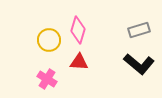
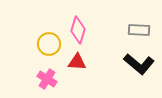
gray rectangle: rotated 20 degrees clockwise
yellow circle: moved 4 px down
red triangle: moved 2 px left
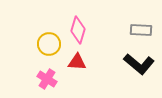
gray rectangle: moved 2 px right
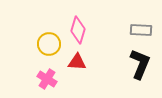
black L-shape: moved 1 px right; rotated 108 degrees counterclockwise
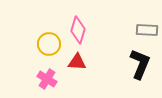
gray rectangle: moved 6 px right
